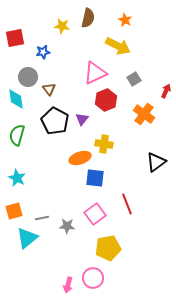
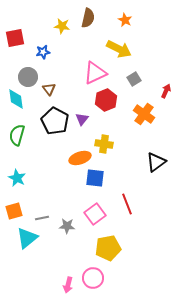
yellow arrow: moved 1 px right, 3 px down
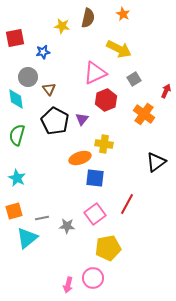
orange star: moved 2 px left, 6 px up
red line: rotated 50 degrees clockwise
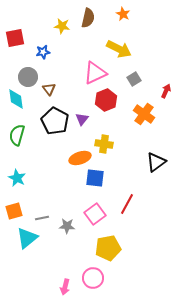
pink arrow: moved 3 px left, 2 px down
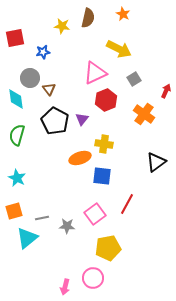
gray circle: moved 2 px right, 1 px down
blue square: moved 7 px right, 2 px up
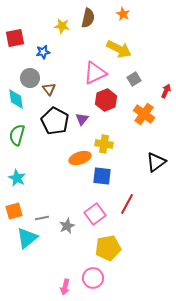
gray star: rotated 28 degrees counterclockwise
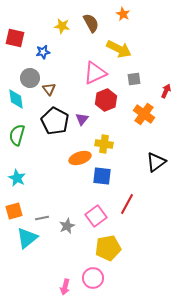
brown semicircle: moved 3 px right, 5 px down; rotated 42 degrees counterclockwise
red square: rotated 24 degrees clockwise
gray square: rotated 24 degrees clockwise
pink square: moved 1 px right, 2 px down
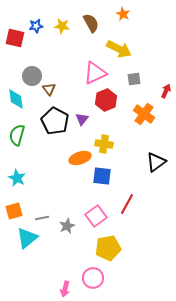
blue star: moved 7 px left, 26 px up
gray circle: moved 2 px right, 2 px up
pink arrow: moved 2 px down
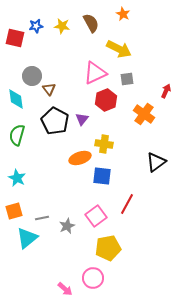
gray square: moved 7 px left
pink arrow: rotated 63 degrees counterclockwise
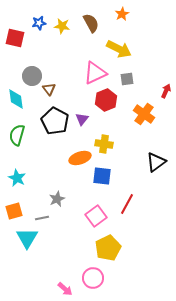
orange star: moved 1 px left; rotated 16 degrees clockwise
blue star: moved 3 px right, 3 px up
gray star: moved 10 px left, 27 px up
cyan triangle: rotated 20 degrees counterclockwise
yellow pentagon: rotated 15 degrees counterclockwise
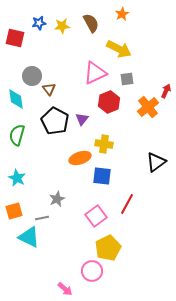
yellow star: rotated 14 degrees counterclockwise
red hexagon: moved 3 px right, 2 px down
orange cross: moved 4 px right, 7 px up; rotated 15 degrees clockwise
cyan triangle: moved 2 px right, 1 px up; rotated 35 degrees counterclockwise
pink circle: moved 1 px left, 7 px up
